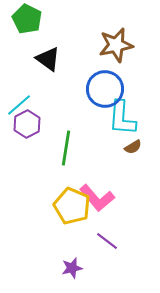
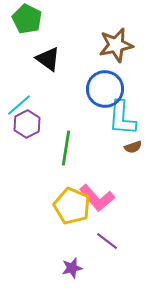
brown semicircle: rotated 12 degrees clockwise
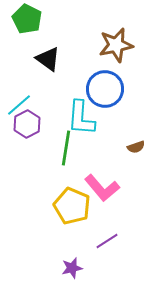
cyan L-shape: moved 41 px left
brown semicircle: moved 3 px right
pink L-shape: moved 5 px right, 10 px up
purple line: rotated 70 degrees counterclockwise
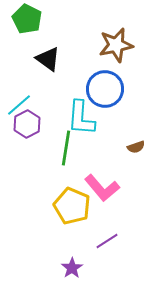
purple star: rotated 20 degrees counterclockwise
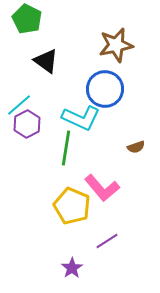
black triangle: moved 2 px left, 2 px down
cyan L-shape: rotated 69 degrees counterclockwise
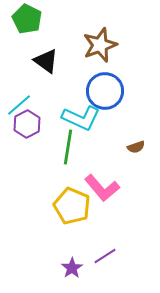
brown star: moved 16 px left; rotated 8 degrees counterclockwise
blue circle: moved 2 px down
green line: moved 2 px right, 1 px up
purple line: moved 2 px left, 15 px down
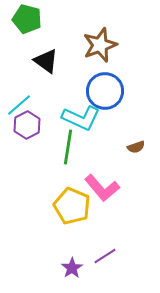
green pentagon: rotated 12 degrees counterclockwise
purple hexagon: moved 1 px down
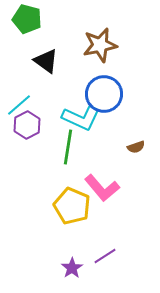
brown star: rotated 8 degrees clockwise
blue circle: moved 1 px left, 3 px down
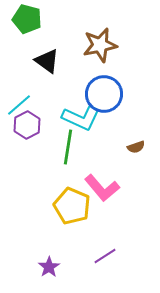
black triangle: moved 1 px right
purple star: moved 23 px left, 1 px up
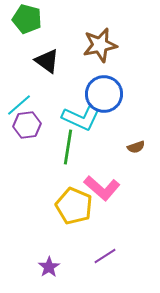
purple hexagon: rotated 20 degrees clockwise
pink L-shape: rotated 9 degrees counterclockwise
yellow pentagon: moved 2 px right
